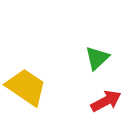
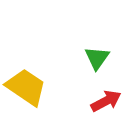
green triangle: rotated 12 degrees counterclockwise
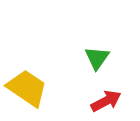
yellow trapezoid: moved 1 px right, 1 px down
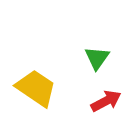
yellow trapezoid: moved 9 px right
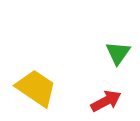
green triangle: moved 21 px right, 5 px up
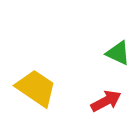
green triangle: rotated 40 degrees counterclockwise
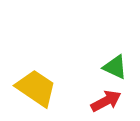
green triangle: moved 3 px left, 14 px down
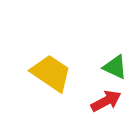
yellow trapezoid: moved 15 px right, 15 px up
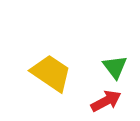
green triangle: rotated 28 degrees clockwise
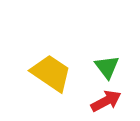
green triangle: moved 8 px left
